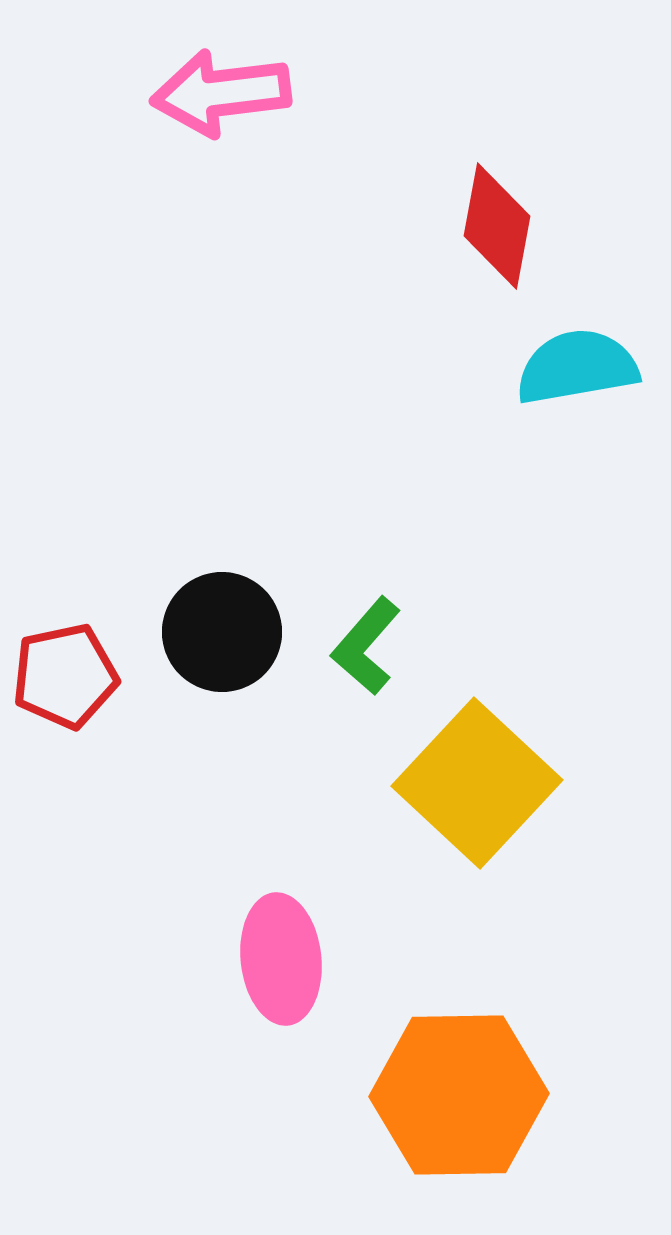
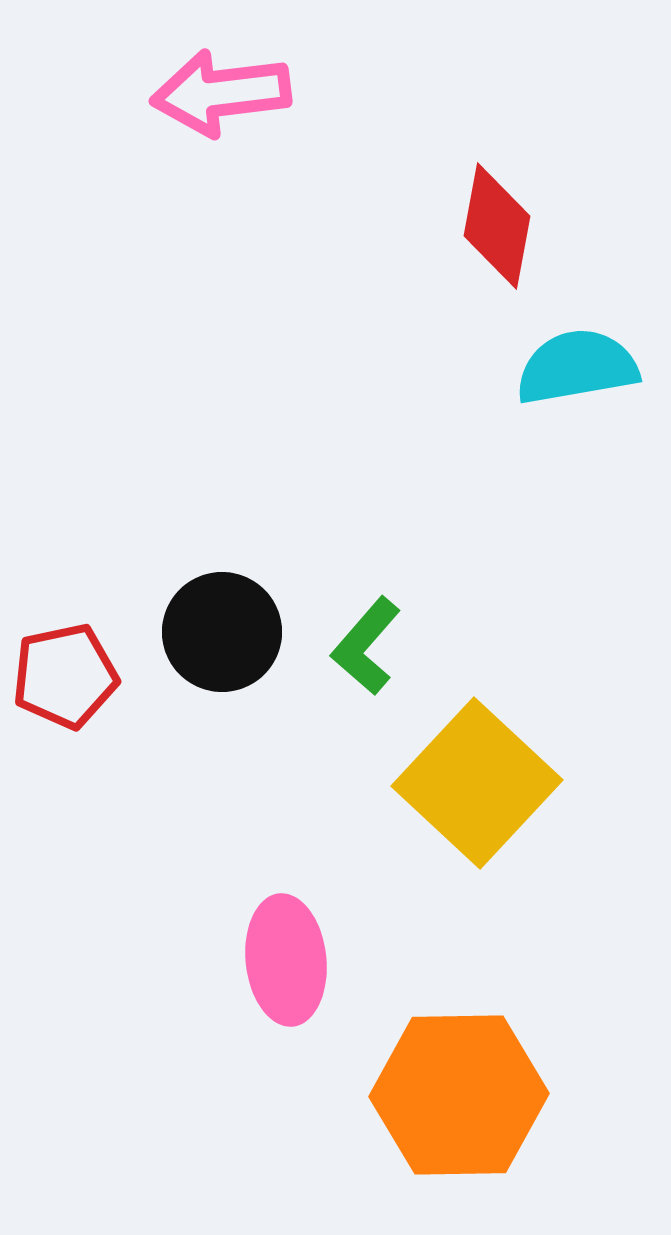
pink ellipse: moved 5 px right, 1 px down
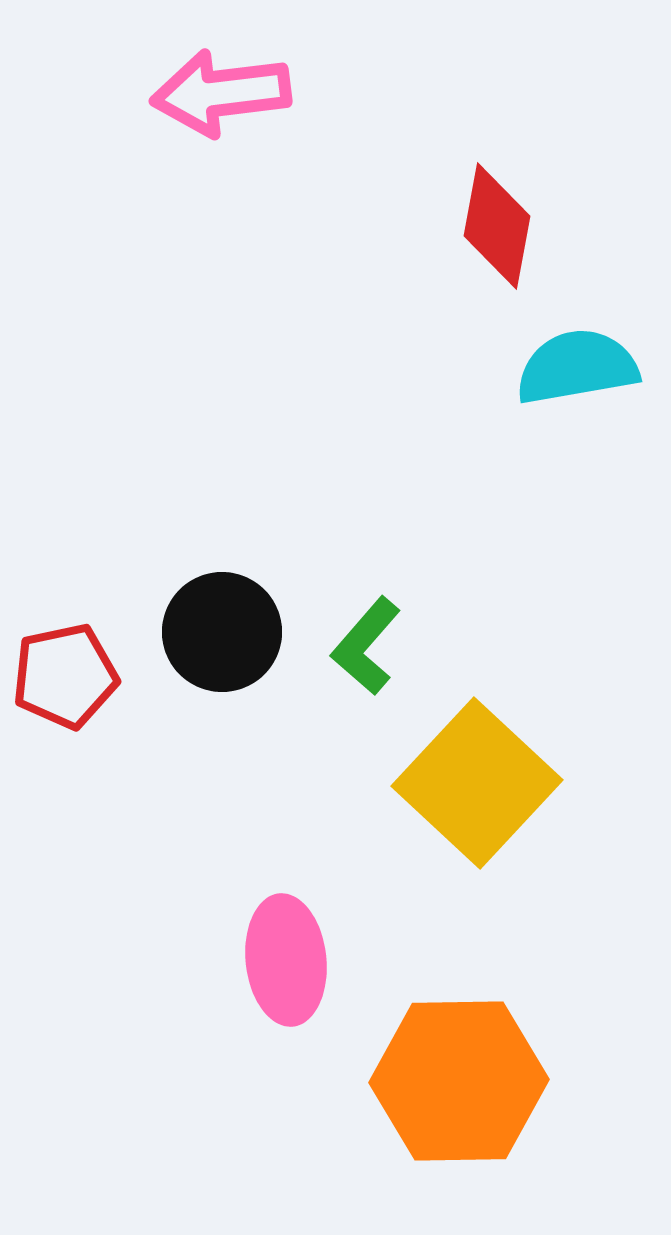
orange hexagon: moved 14 px up
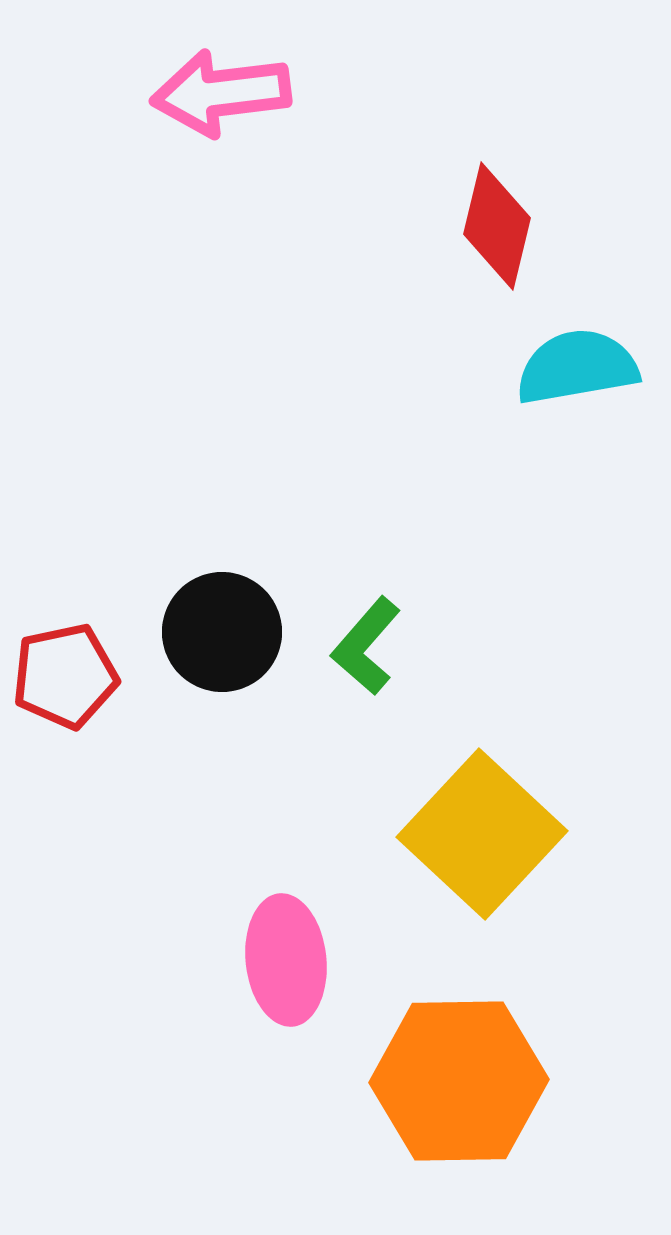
red diamond: rotated 3 degrees clockwise
yellow square: moved 5 px right, 51 px down
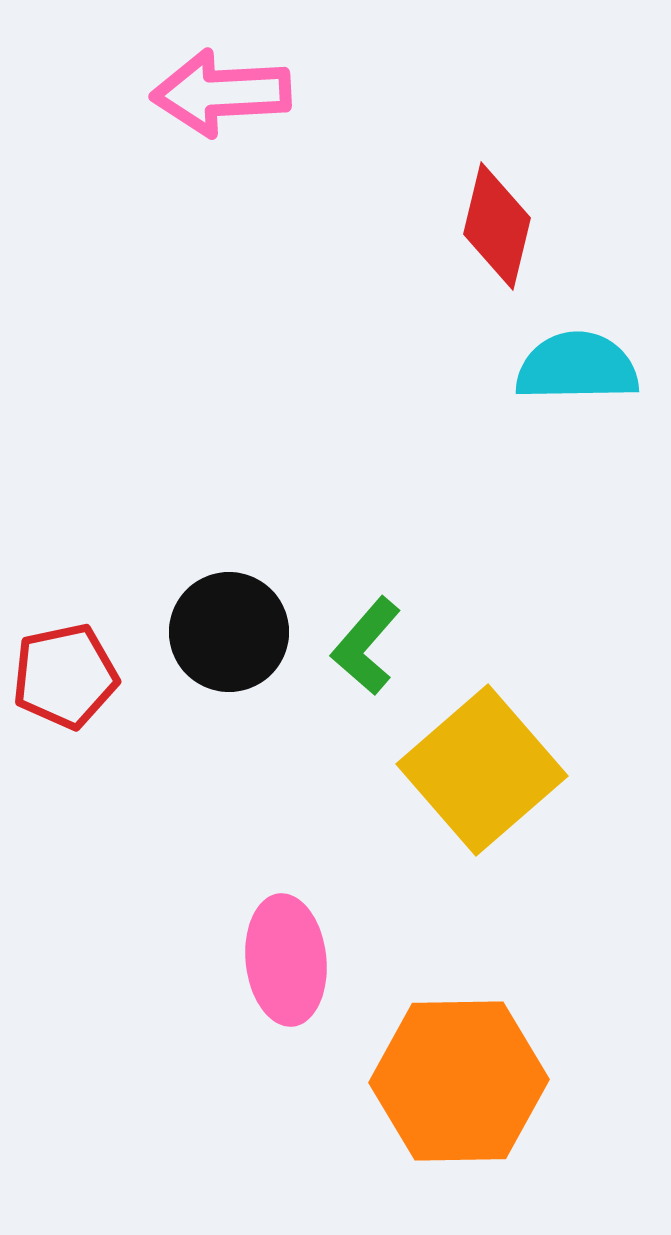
pink arrow: rotated 4 degrees clockwise
cyan semicircle: rotated 9 degrees clockwise
black circle: moved 7 px right
yellow square: moved 64 px up; rotated 6 degrees clockwise
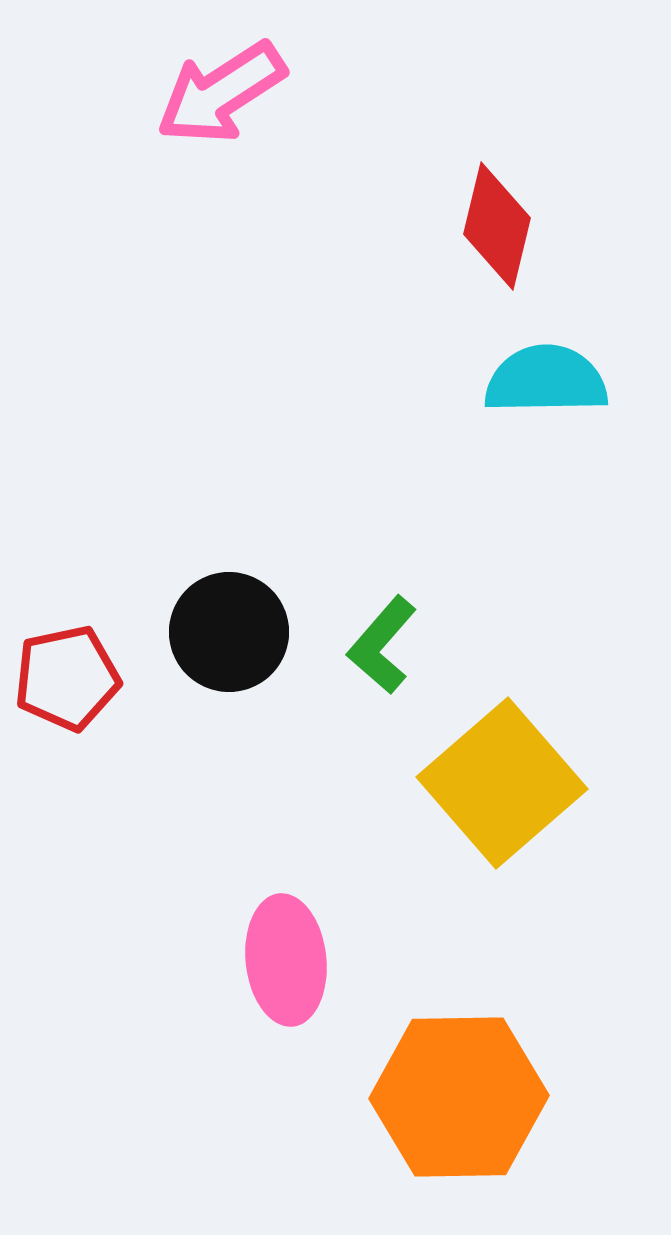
pink arrow: rotated 30 degrees counterclockwise
cyan semicircle: moved 31 px left, 13 px down
green L-shape: moved 16 px right, 1 px up
red pentagon: moved 2 px right, 2 px down
yellow square: moved 20 px right, 13 px down
orange hexagon: moved 16 px down
